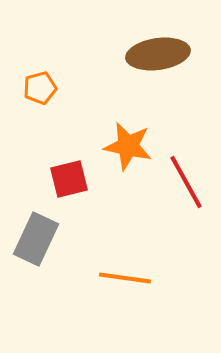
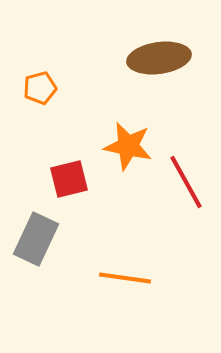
brown ellipse: moved 1 px right, 4 px down
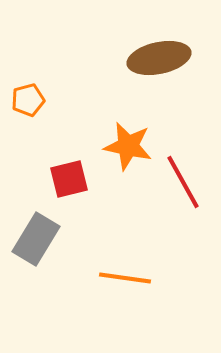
brown ellipse: rotated 4 degrees counterclockwise
orange pentagon: moved 12 px left, 12 px down
red line: moved 3 px left
gray rectangle: rotated 6 degrees clockwise
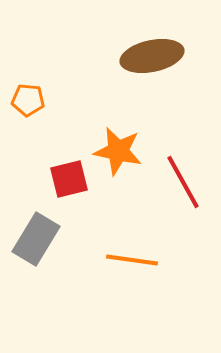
brown ellipse: moved 7 px left, 2 px up
orange pentagon: rotated 20 degrees clockwise
orange star: moved 10 px left, 5 px down
orange line: moved 7 px right, 18 px up
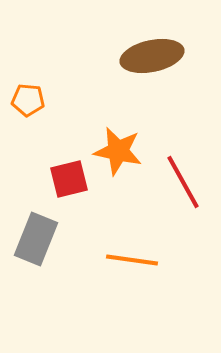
gray rectangle: rotated 9 degrees counterclockwise
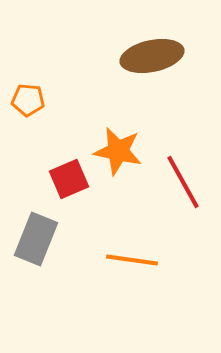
red square: rotated 9 degrees counterclockwise
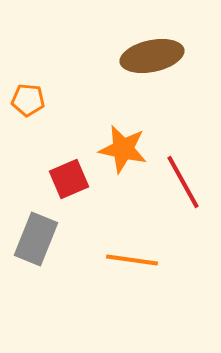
orange star: moved 5 px right, 2 px up
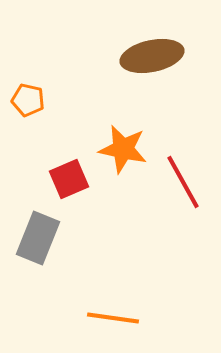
orange pentagon: rotated 8 degrees clockwise
gray rectangle: moved 2 px right, 1 px up
orange line: moved 19 px left, 58 px down
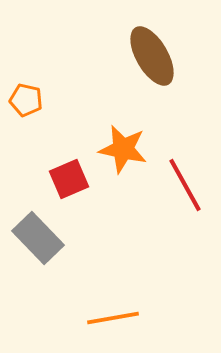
brown ellipse: rotated 72 degrees clockwise
orange pentagon: moved 2 px left
red line: moved 2 px right, 3 px down
gray rectangle: rotated 66 degrees counterclockwise
orange line: rotated 18 degrees counterclockwise
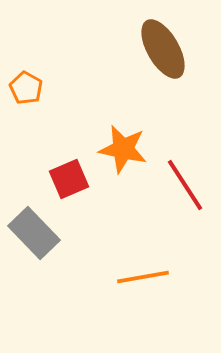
brown ellipse: moved 11 px right, 7 px up
orange pentagon: moved 12 px up; rotated 16 degrees clockwise
red line: rotated 4 degrees counterclockwise
gray rectangle: moved 4 px left, 5 px up
orange line: moved 30 px right, 41 px up
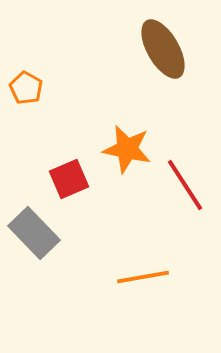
orange star: moved 4 px right
